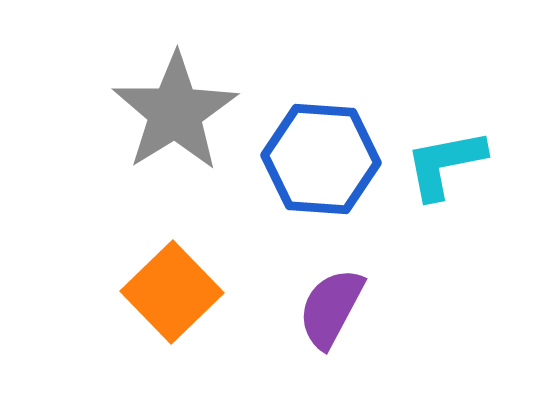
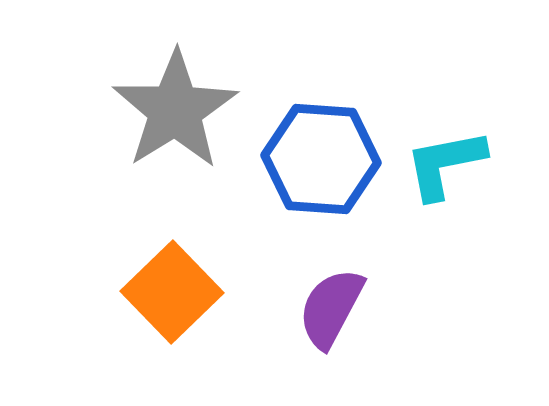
gray star: moved 2 px up
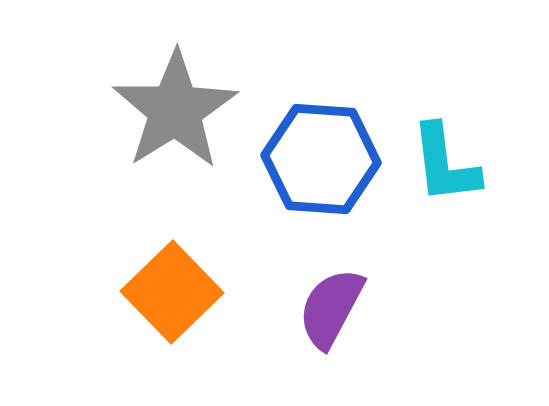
cyan L-shape: rotated 86 degrees counterclockwise
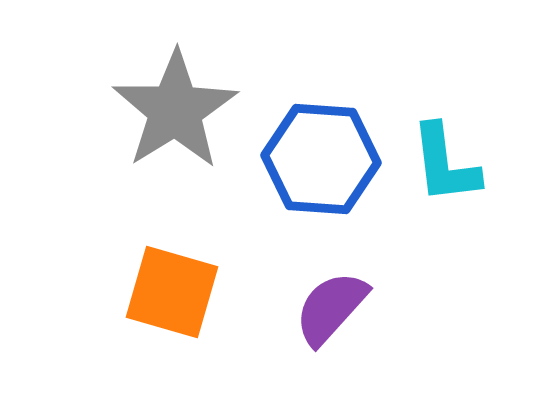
orange square: rotated 30 degrees counterclockwise
purple semicircle: rotated 14 degrees clockwise
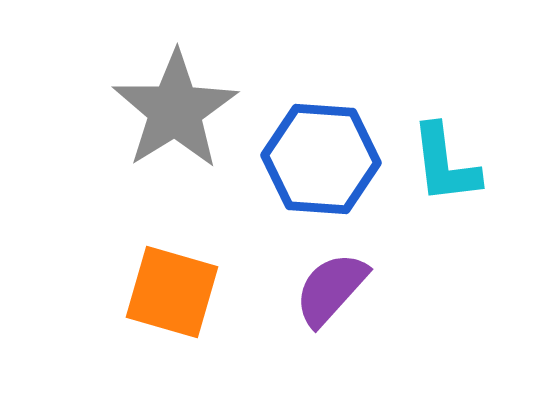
purple semicircle: moved 19 px up
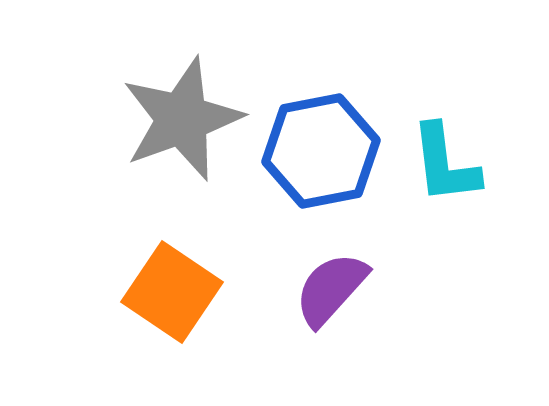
gray star: moved 7 px right, 9 px down; rotated 12 degrees clockwise
blue hexagon: moved 8 px up; rotated 15 degrees counterclockwise
orange square: rotated 18 degrees clockwise
